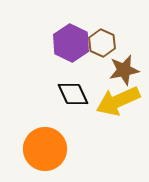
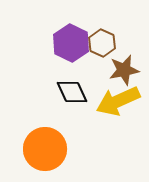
black diamond: moved 1 px left, 2 px up
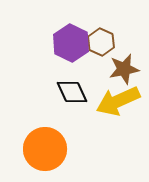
brown hexagon: moved 1 px left, 1 px up
brown star: moved 1 px up
